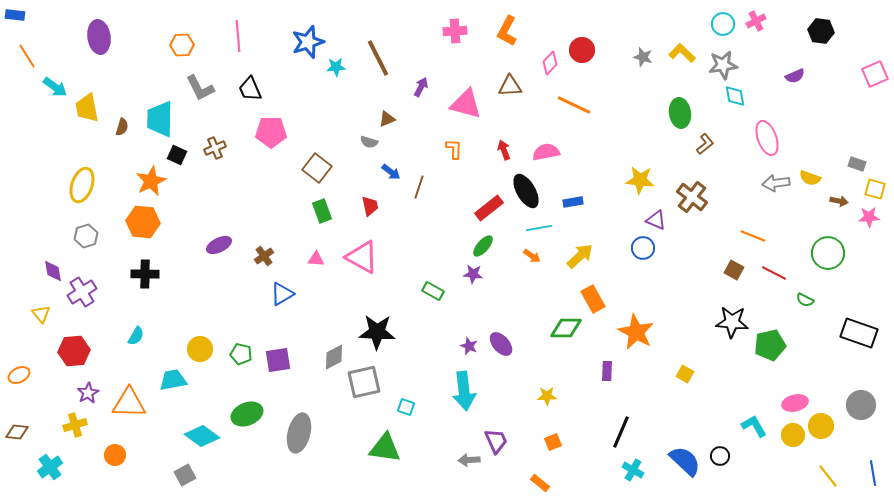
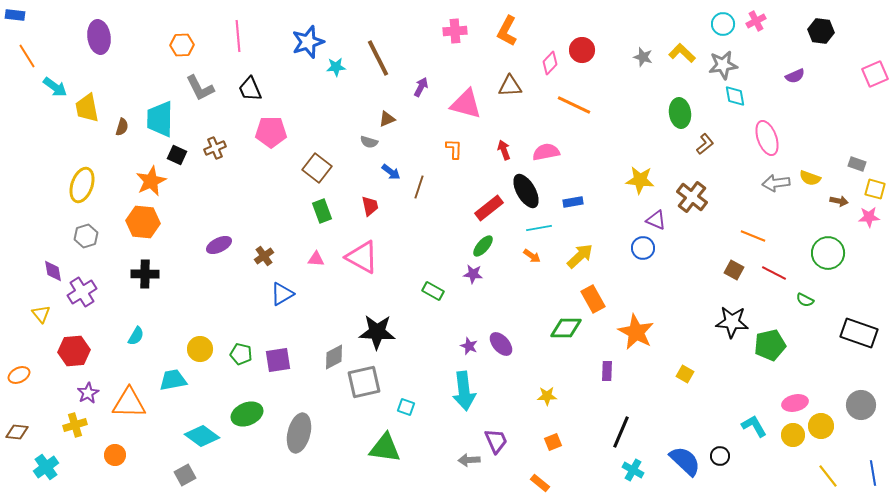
cyan cross at (50, 467): moved 4 px left
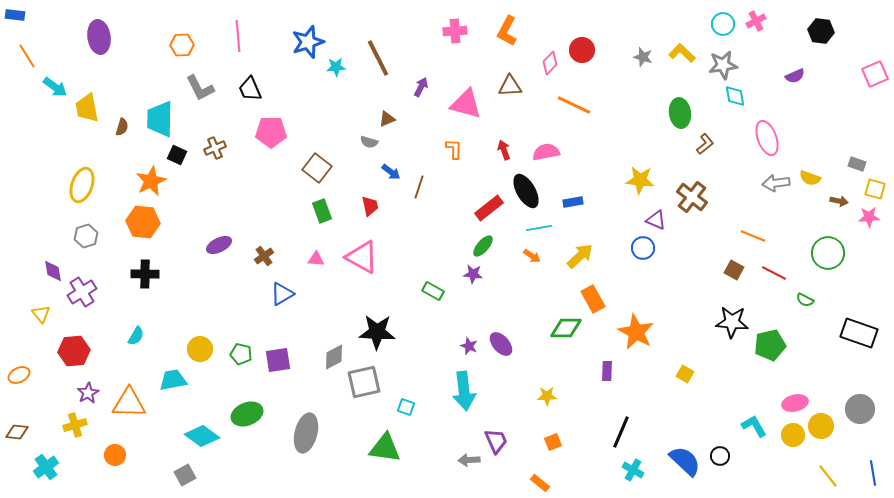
gray circle at (861, 405): moved 1 px left, 4 px down
gray ellipse at (299, 433): moved 7 px right
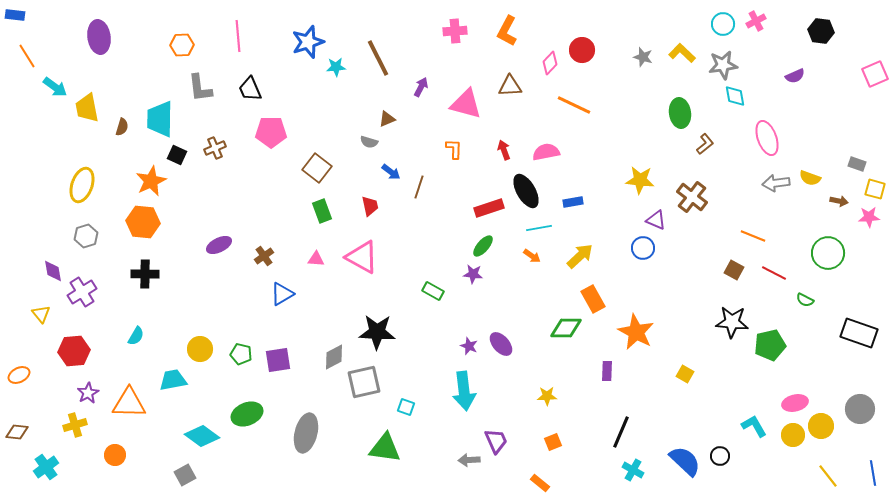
gray L-shape at (200, 88): rotated 20 degrees clockwise
red rectangle at (489, 208): rotated 20 degrees clockwise
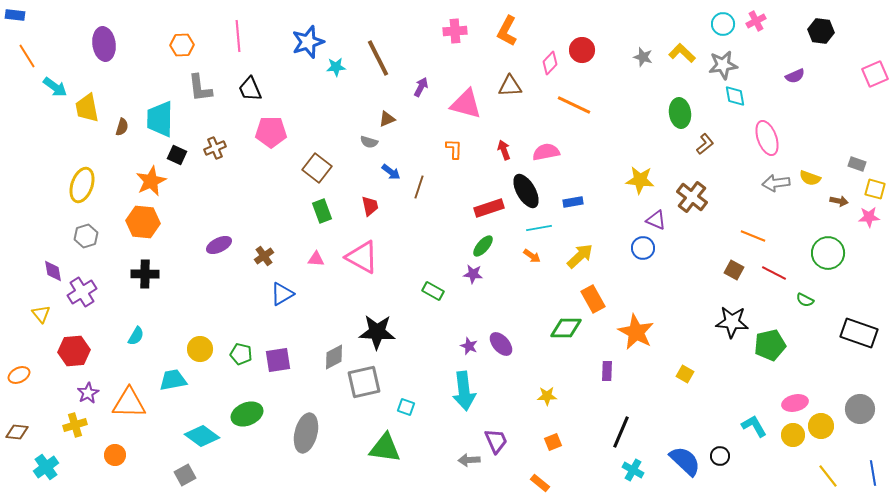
purple ellipse at (99, 37): moved 5 px right, 7 px down
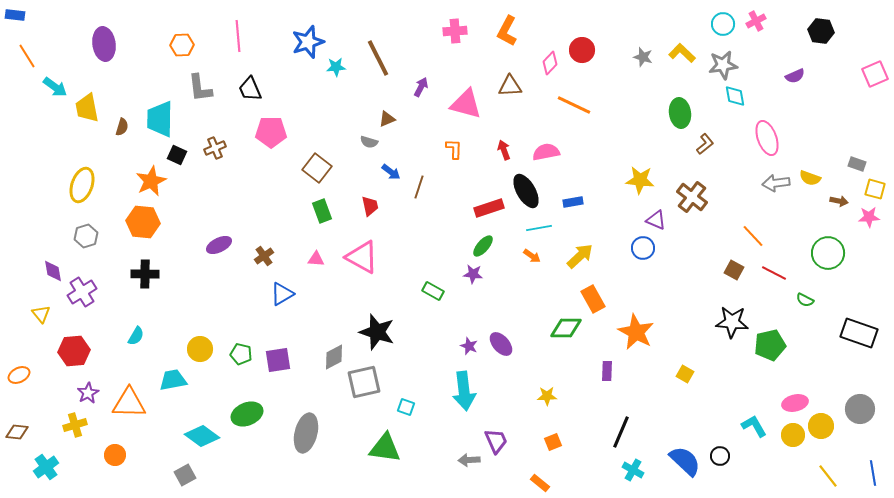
orange line at (753, 236): rotated 25 degrees clockwise
black star at (377, 332): rotated 15 degrees clockwise
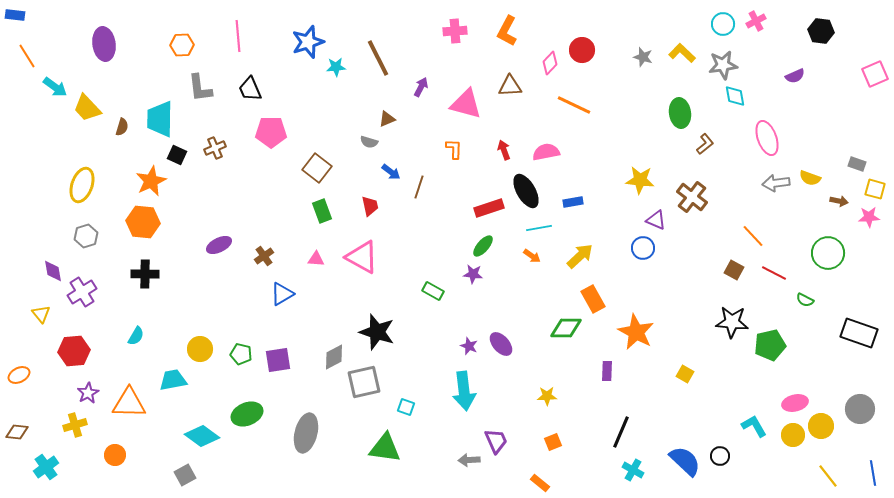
yellow trapezoid at (87, 108): rotated 32 degrees counterclockwise
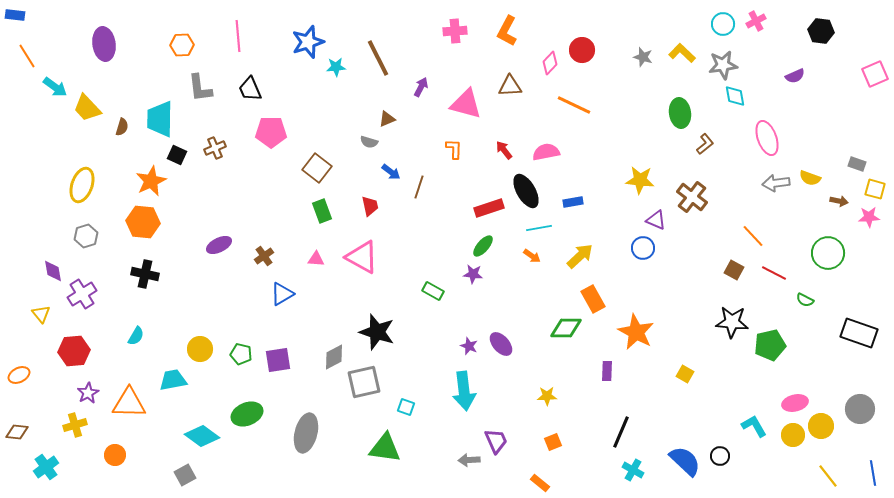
red arrow at (504, 150): rotated 18 degrees counterclockwise
black cross at (145, 274): rotated 12 degrees clockwise
purple cross at (82, 292): moved 2 px down
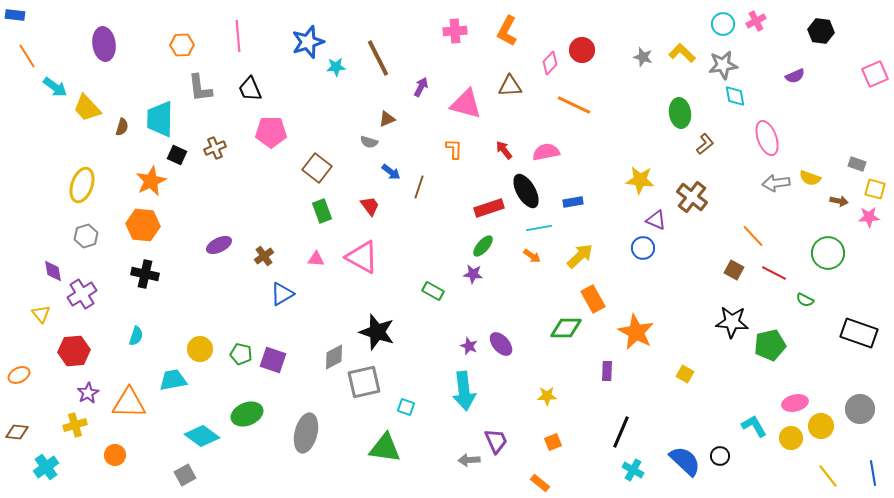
red trapezoid at (370, 206): rotated 25 degrees counterclockwise
orange hexagon at (143, 222): moved 3 px down
cyan semicircle at (136, 336): rotated 12 degrees counterclockwise
purple square at (278, 360): moved 5 px left; rotated 28 degrees clockwise
yellow circle at (793, 435): moved 2 px left, 3 px down
